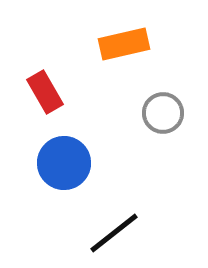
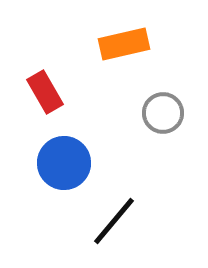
black line: moved 12 px up; rotated 12 degrees counterclockwise
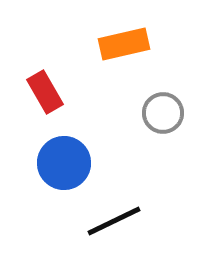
black line: rotated 24 degrees clockwise
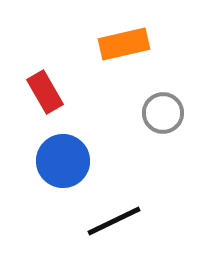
blue circle: moved 1 px left, 2 px up
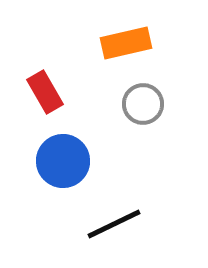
orange rectangle: moved 2 px right, 1 px up
gray circle: moved 20 px left, 9 px up
black line: moved 3 px down
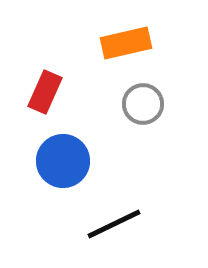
red rectangle: rotated 54 degrees clockwise
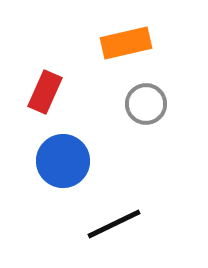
gray circle: moved 3 px right
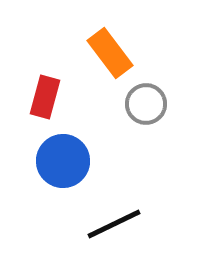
orange rectangle: moved 16 px left, 10 px down; rotated 66 degrees clockwise
red rectangle: moved 5 px down; rotated 9 degrees counterclockwise
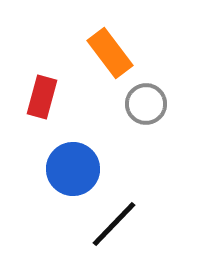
red rectangle: moved 3 px left
blue circle: moved 10 px right, 8 px down
black line: rotated 20 degrees counterclockwise
